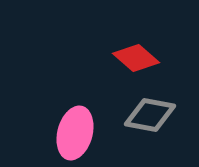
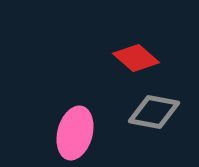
gray diamond: moved 4 px right, 3 px up
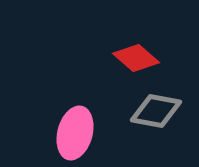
gray diamond: moved 2 px right, 1 px up
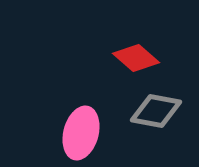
pink ellipse: moved 6 px right
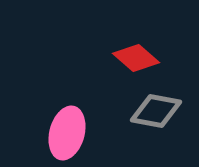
pink ellipse: moved 14 px left
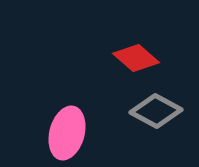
gray diamond: rotated 18 degrees clockwise
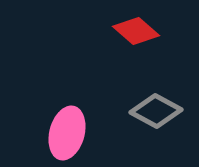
red diamond: moved 27 px up
